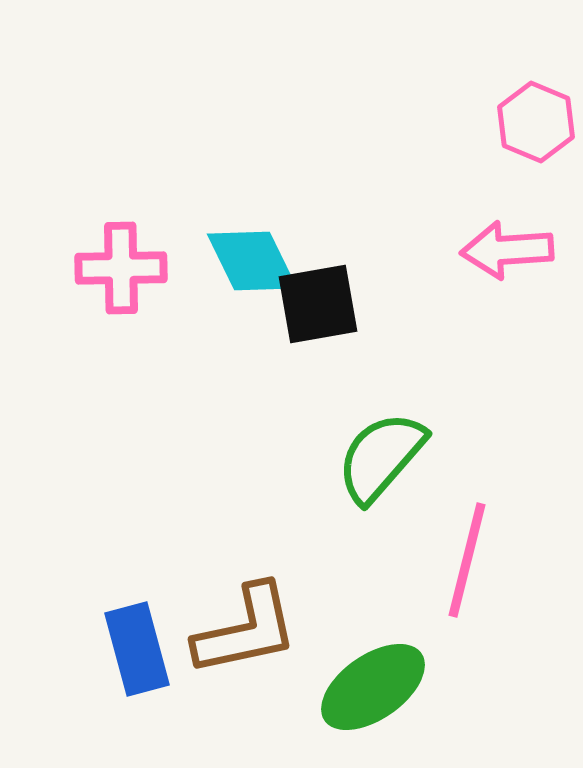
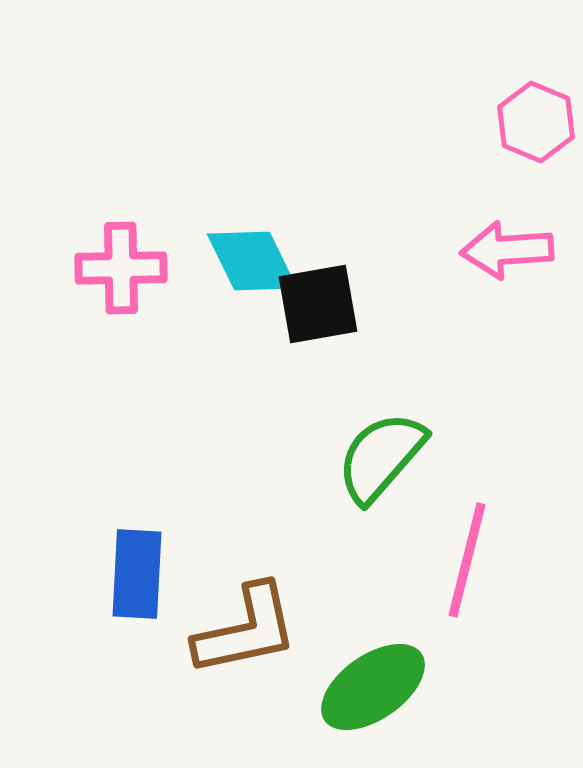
blue rectangle: moved 75 px up; rotated 18 degrees clockwise
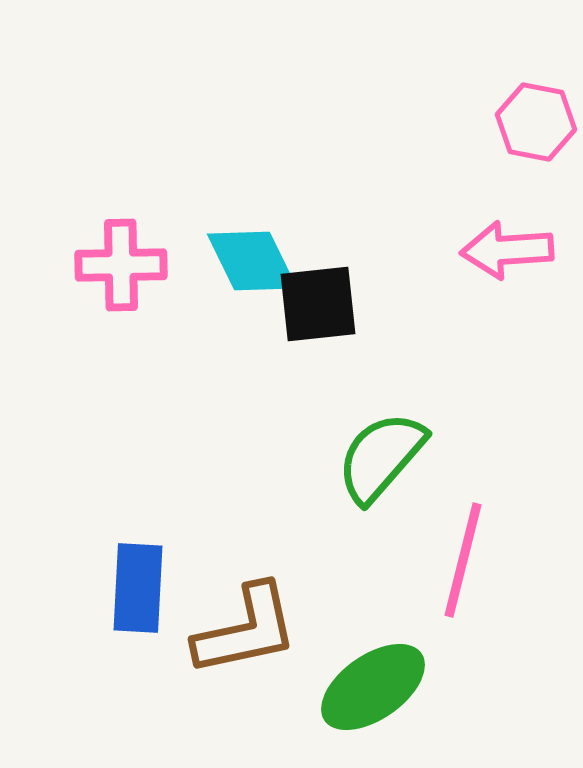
pink hexagon: rotated 12 degrees counterclockwise
pink cross: moved 3 px up
black square: rotated 4 degrees clockwise
pink line: moved 4 px left
blue rectangle: moved 1 px right, 14 px down
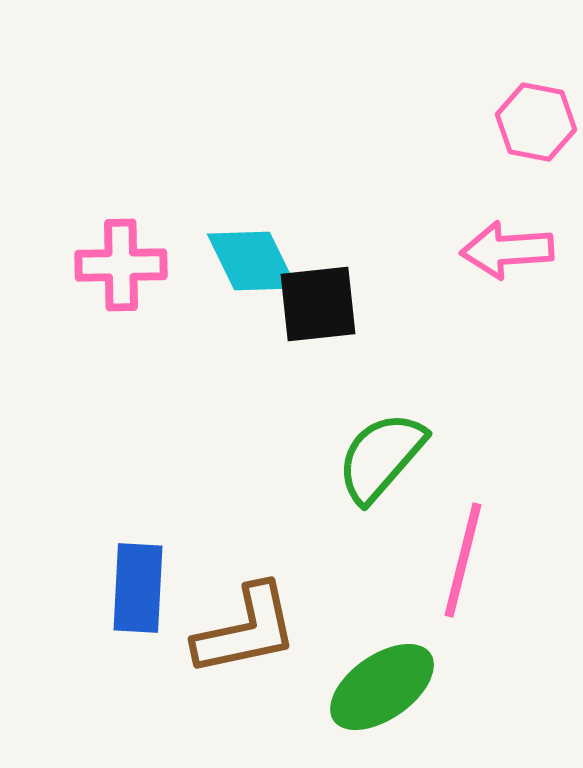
green ellipse: moved 9 px right
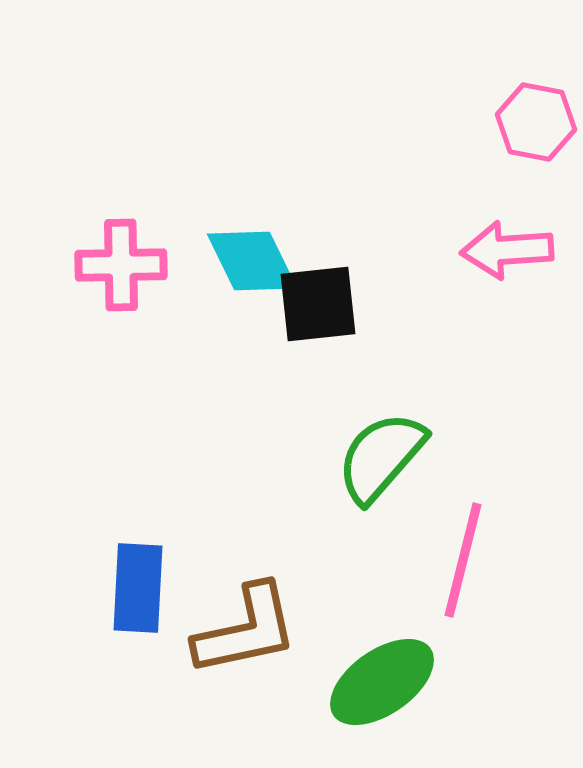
green ellipse: moved 5 px up
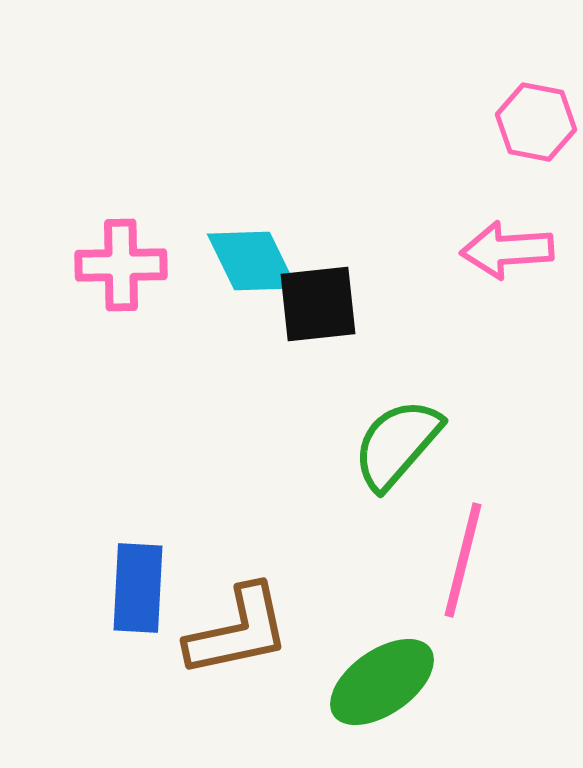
green semicircle: moved 16 px right, 13 px up
brown L-shape: moved 8 px left, 1 px down
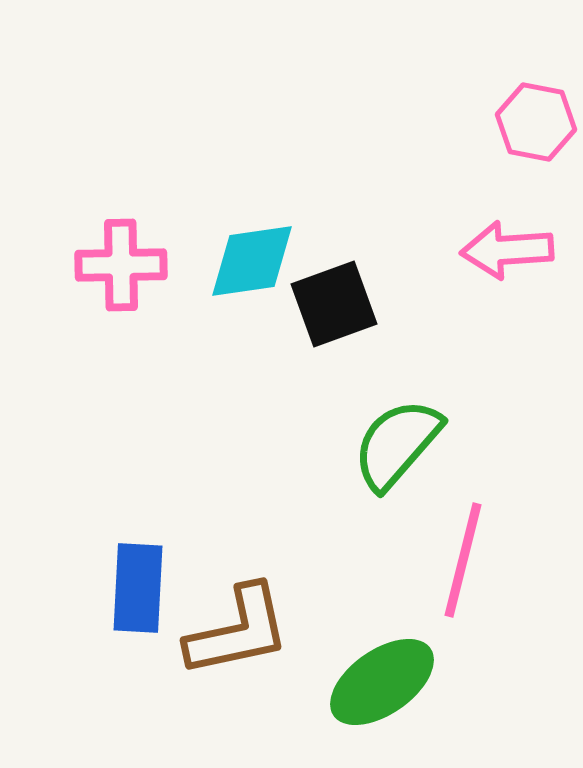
cyan diamond: rotated 72 degrees counterclockwise
black square: moved 16 px right; rotated 14 degrees counterclockwise
